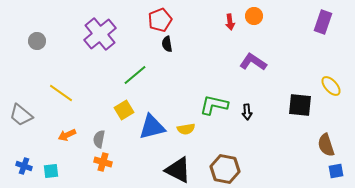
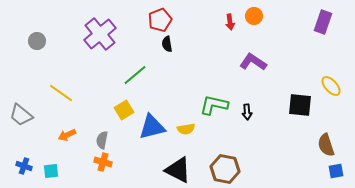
gray semicircle: moved 3 px right, 1 px down
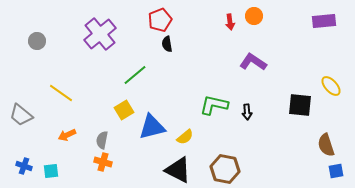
purple rectangle: moved 1 px right, 1 px up; rotated 65 degrees clockwise
yellow semicircle: moved 1 px left, 8 px down; rotated 30 degrees counterclockwise
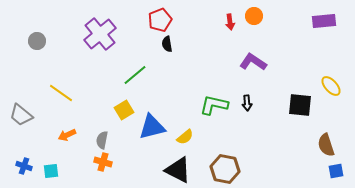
black arrow: moved 9 px up
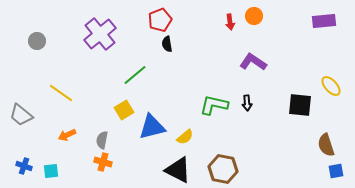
brown hexagon: moved 2 px left
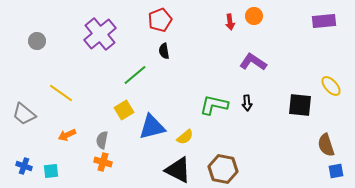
black semicircle: moved 3 px left, 7 px down
gray trapezoid: moved 3 px right, 1 px up
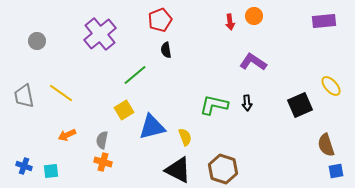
black semicircle: moved 2 px right, 1 px up
black square: rotated 30 degrees counterclockwise
gray trapezoid: moved 18 px up; rotated 40 degrees clockwise
yellow semicircle: rotated 72 degrees counterclockwise
brown hexagon: rotated 8 degrees clockwise
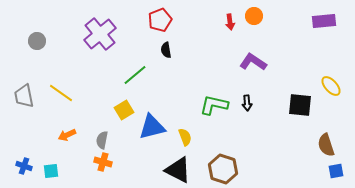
black square: rotated 30 degrees clockwise
